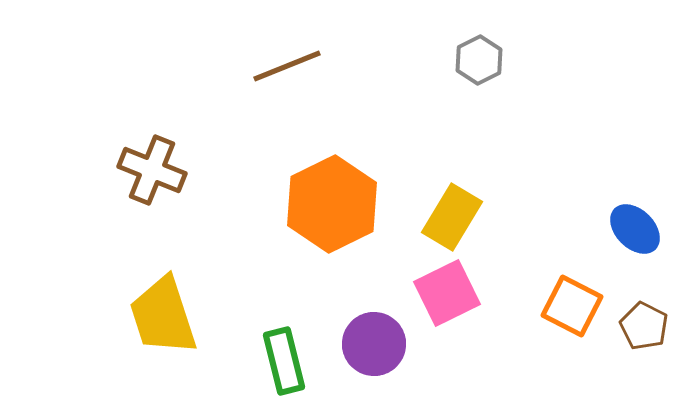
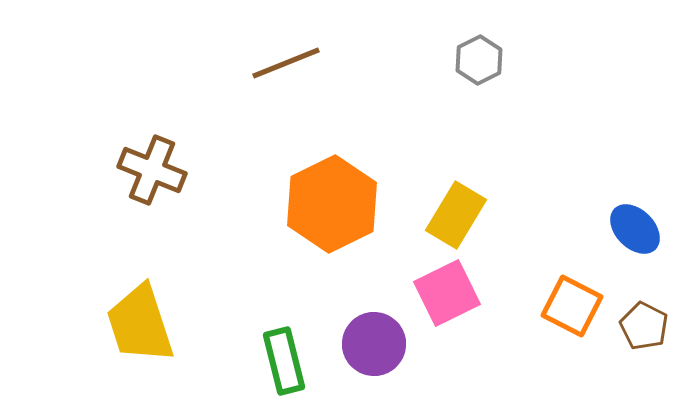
brown line: moved 1 px left, 3 px up
yellow rectangle: moved 4 px right, 2 px up
yellow trapezoid: moved 23 px left, 8 px down
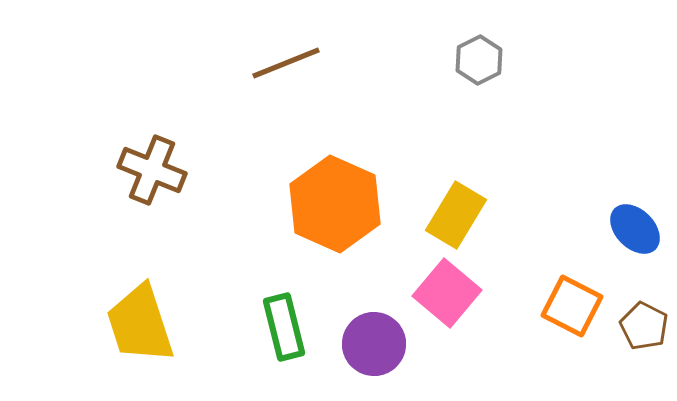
orange hexagon: moved 3 px right; rotated 10 degrees counterclockwise
pink square: rotated 24 degrees counterclockwise
green rectangle: moved 34 px up
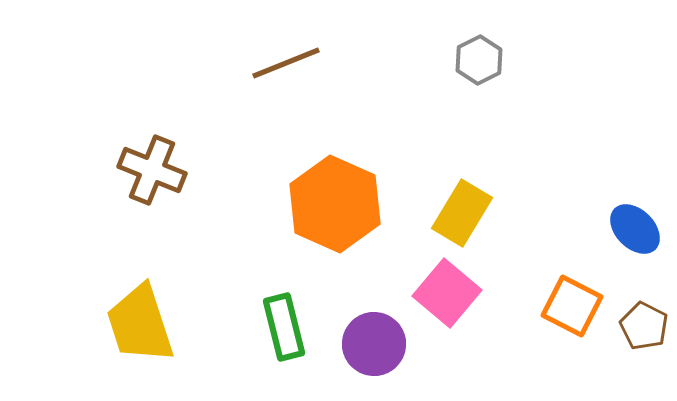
yellow rectangle: moved 6 px right, 2 px up
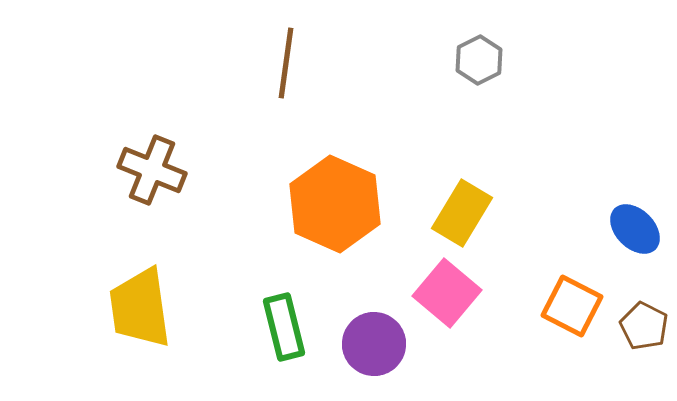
brown line: rotated 60 degrees counterclockwise
yellow trapezoid: moved 16 px up; rotated 10 degrees clockwise
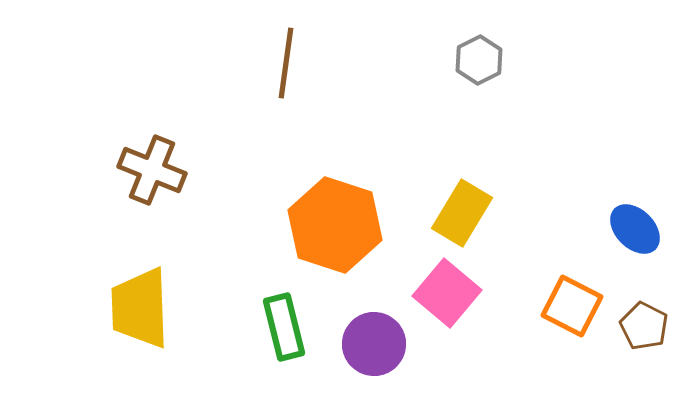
orange hexagon: moved 21 px down; rotated 6 degrees counterclockwise
yellow trapezoid: rotated 6 degrees clockwise
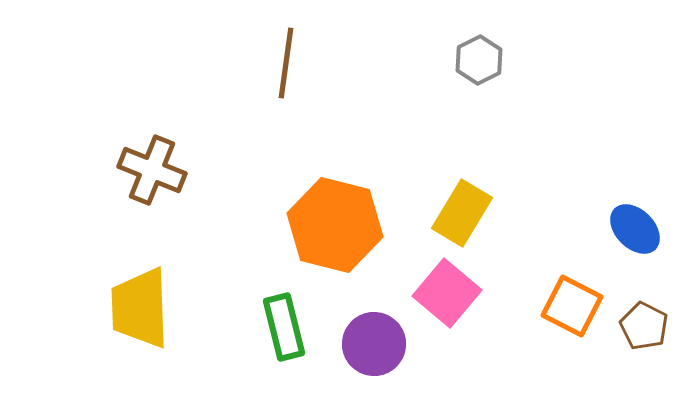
orange hexagon: rotated 4 degrees counterclockwise
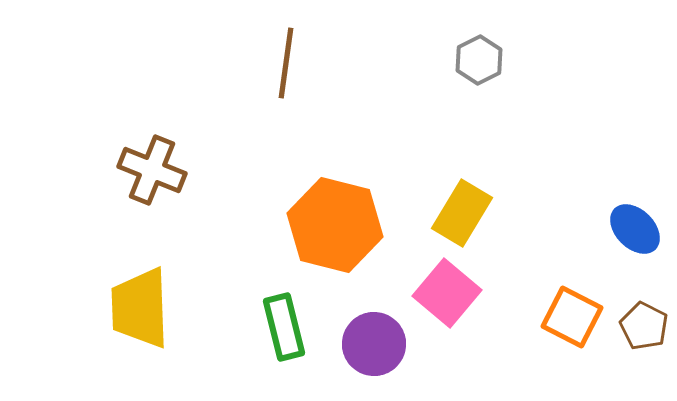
orange square: moved 11 px down
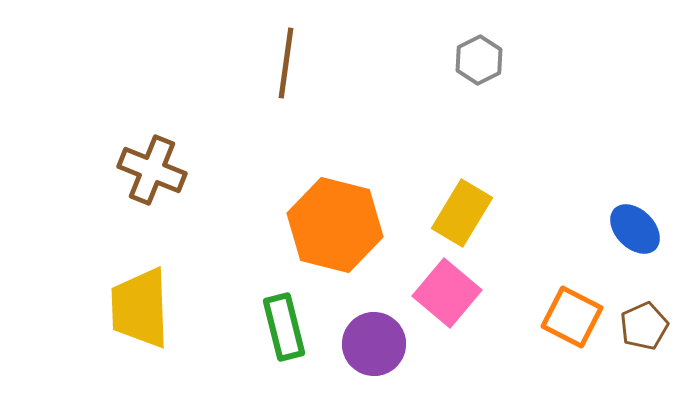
brown pentagon: rotated 21 degrees clockwise
